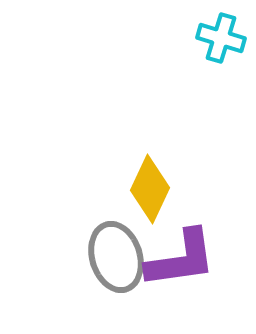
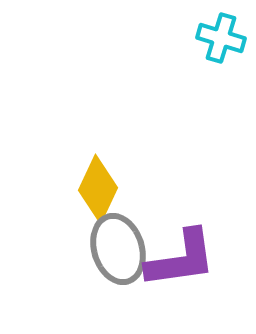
yellow diamond: moved 52 px left
gray ellipse: moved 2 px right, 8 px up
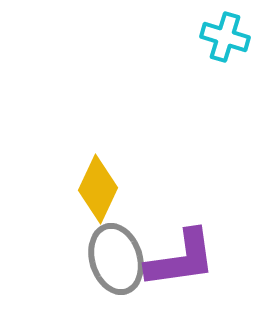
cyan cross: moved 4 px right, 1 px up
gray ellipse: moved 2 px left, 10 px down
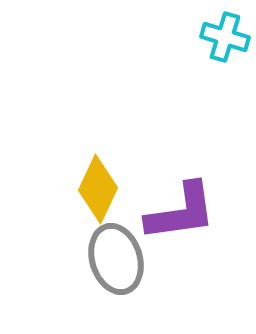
purple L-shape: moved 47 px up
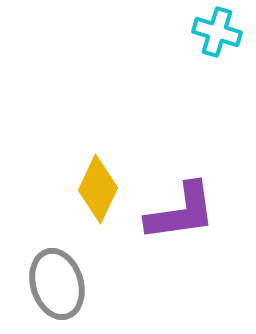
cyan cross: moved 8 px left, 5 px up
gray ellipse: moved 59 px left, 25 px down
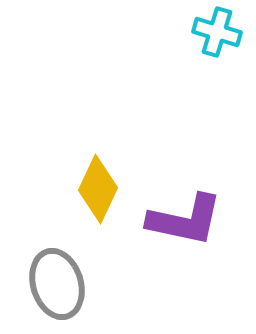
purple L-shape: moved 4 px right, 8 px down; rotated 20 degrees clockwise
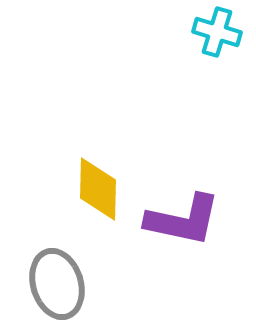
yellow diamond: rotated 24 degrees counterclockwise
purple L-shape: moved 2 px left
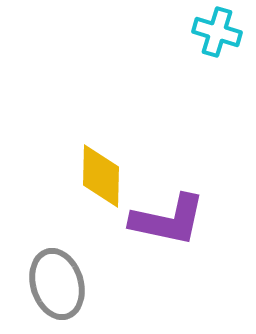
yellow diamond: moved 3 px right, 13 px up
purple L-shape: moved 15 px left
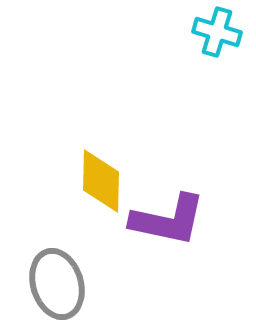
yellow diamond: moved 5 px down
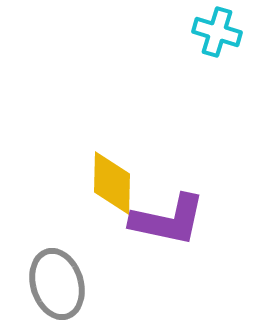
yellow diamond: moved 11 px right, 2 px down
